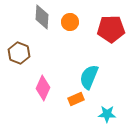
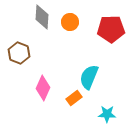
orange rectangle: moved 2 px left, 1 px up; rotated 14 degrees counterclockwise
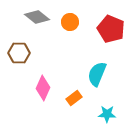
gray diamond: moved 5 px left; rotated 55 degrees counterclockwise
red pentagon: rotated 24 degrees clockwise
brown hexagon: rotated 20 degrees counterclockwise
cyan semicircle: moved 8 px right, 3 px up
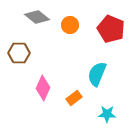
orange circle: moved 3 px down
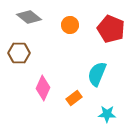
gray diamond: moved 8 px left
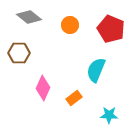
cyan semicircle: moved 1 px left, 4 px up
cyan star: moved 2 px right, 1 px down
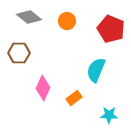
orange circle: moved 3 px left, 4 px up
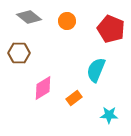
pink diamond: rotated 35 degrees clockwise
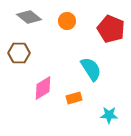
cyan semicircle: moved 5 px left, 1 px up; rotated 125 degrees clockwise
orange rectangle: rotated 21 degrees clockwise
